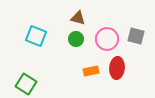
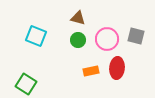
green circle: moved 2 px right, 1 px down
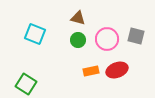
cyan square: moved 1 px left, 2 px up
red ellipse: moved 2 px down; rotated 65 degrees clockwise
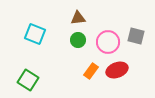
brown triangle: rotated 21 degrees counterclockwise
pink circle: moved 1 px right, 3 px down
orange rectangle: rotated 42 degrees counterclockwise
green square: moved 2 px right, 4 px up
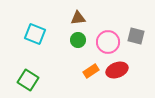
orange rectangle: rotated 21 degrees clockwise
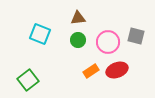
cyan square: moved 5 px right
green square: rotated 20 degrees clockwise
